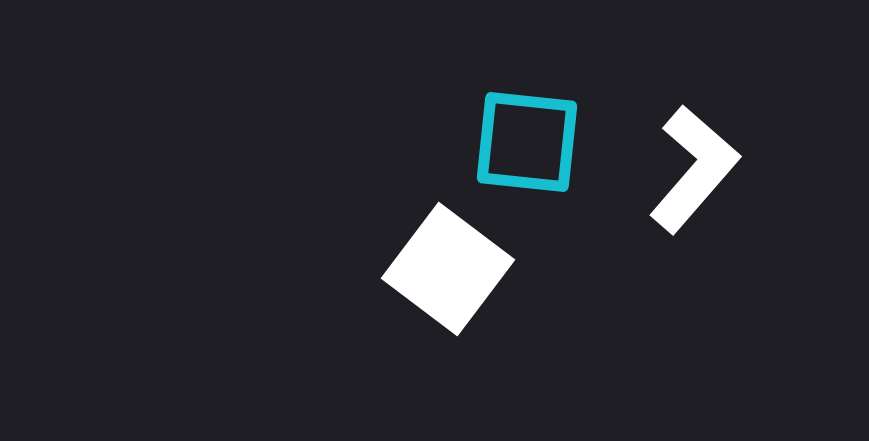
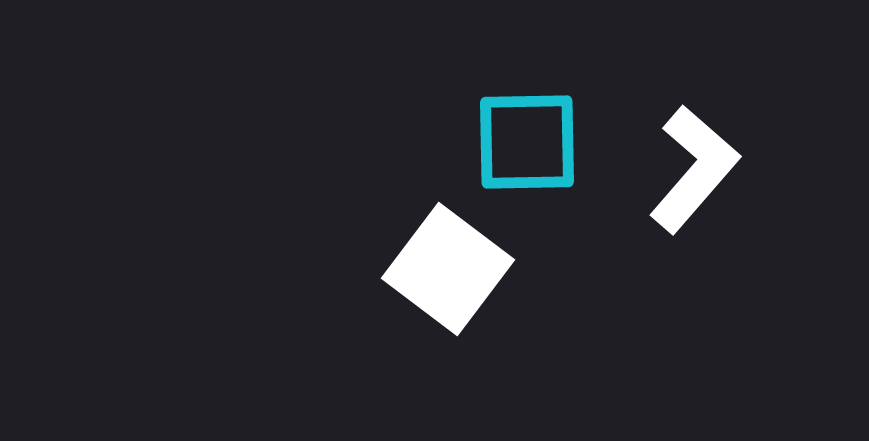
cyan square: rotated 7 degrees counterclockwise
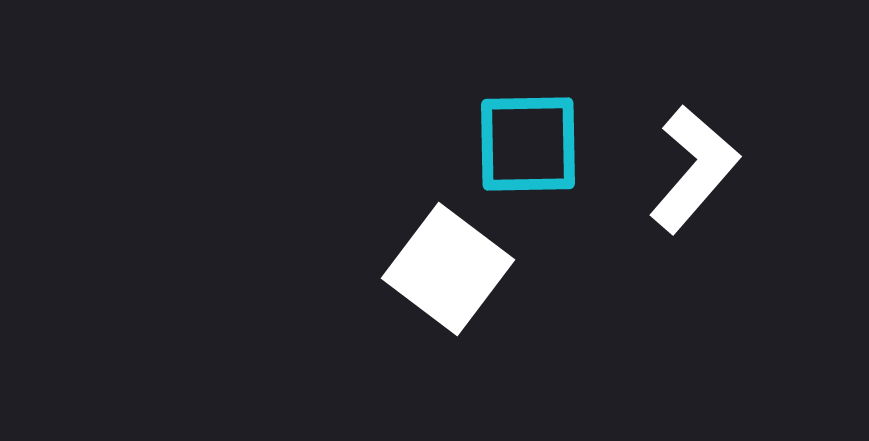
cyan square: moved 1 px right, 2 px down
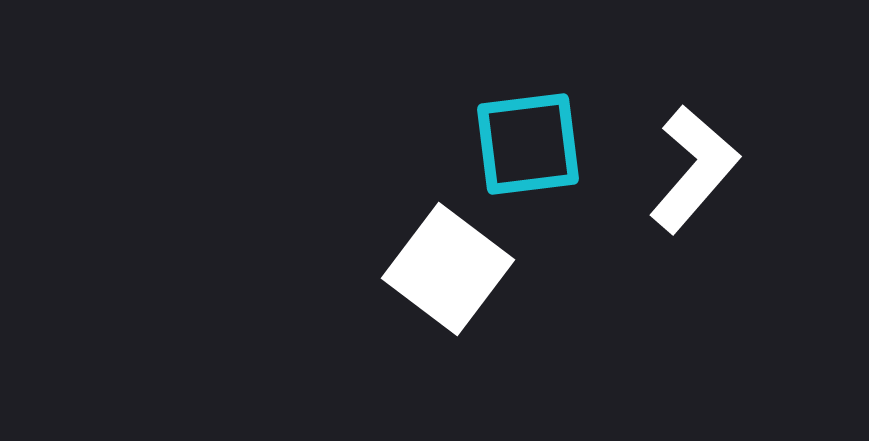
cyan square: rotated 6 degrees counterclockwise
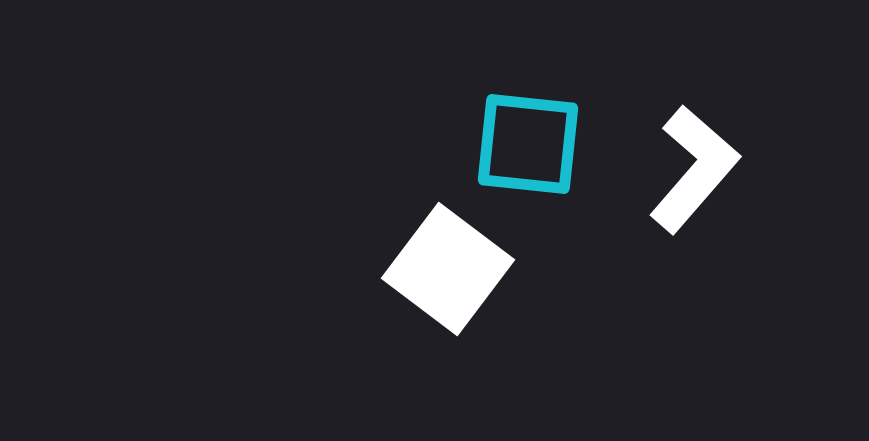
cyan square: rotated 13 degrees clockwise
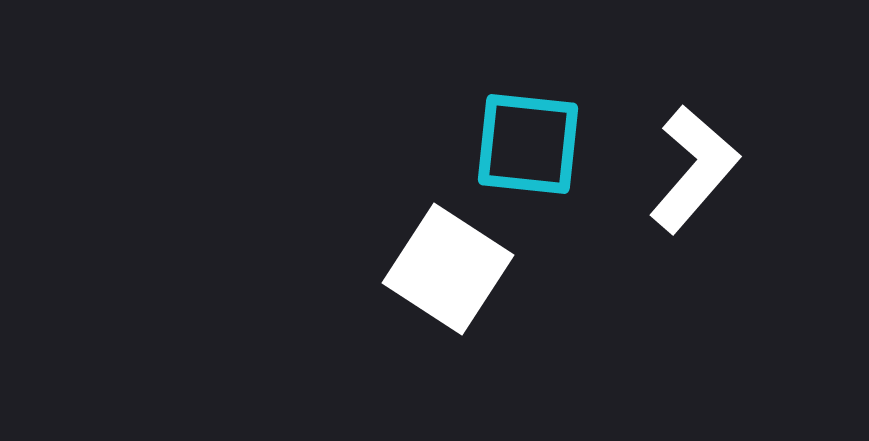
white square: rotated 4 degrees counterclockwise
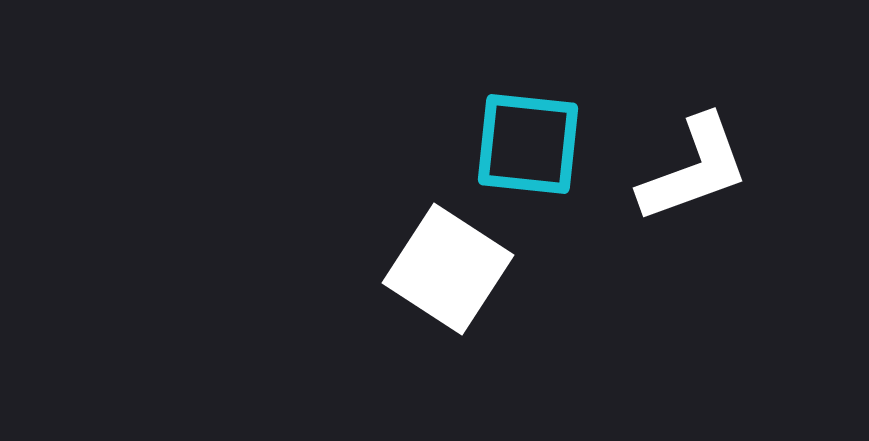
white L-shape: rotated 29 degrees clockwise
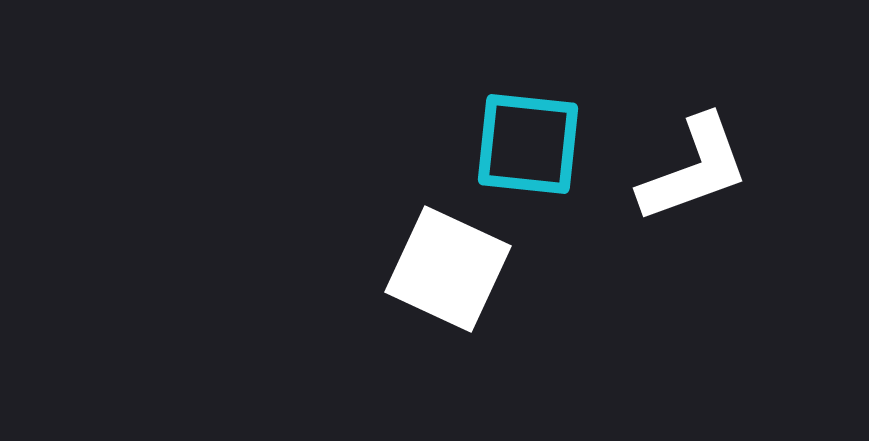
white square: rotated 8 degrees counterclockwise
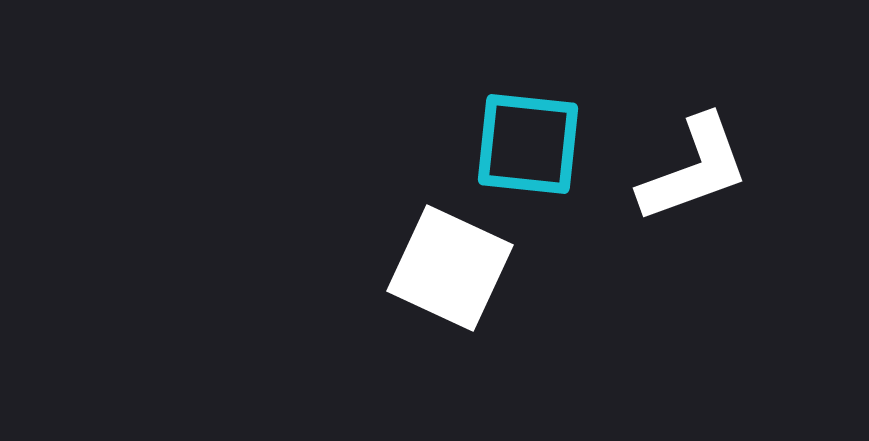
white square: moved 2 px right, 1 px up
